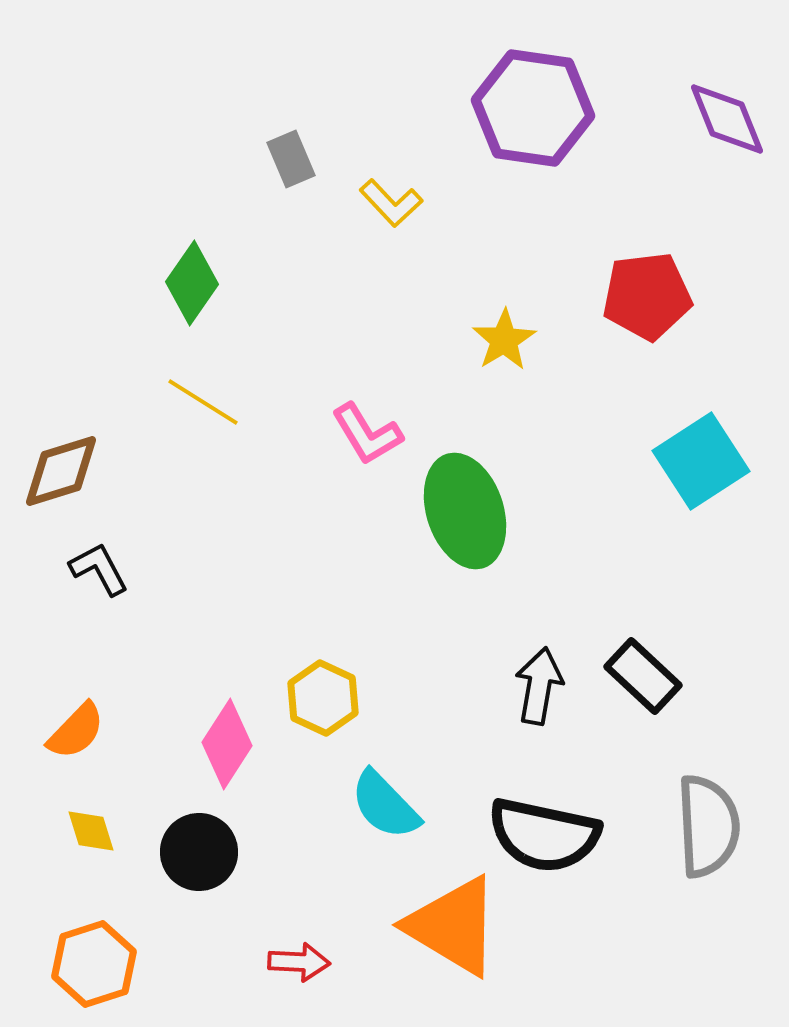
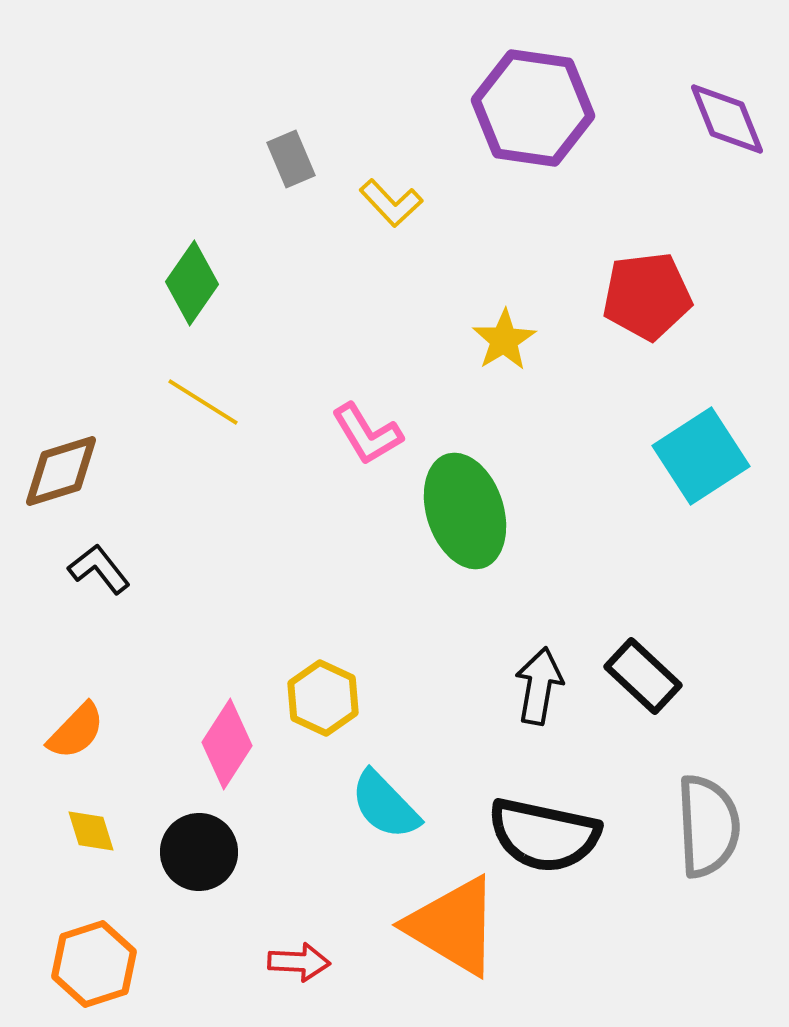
cyan square: moved 5 px up
black L-shape: rotated 10 degrees counterclockwise
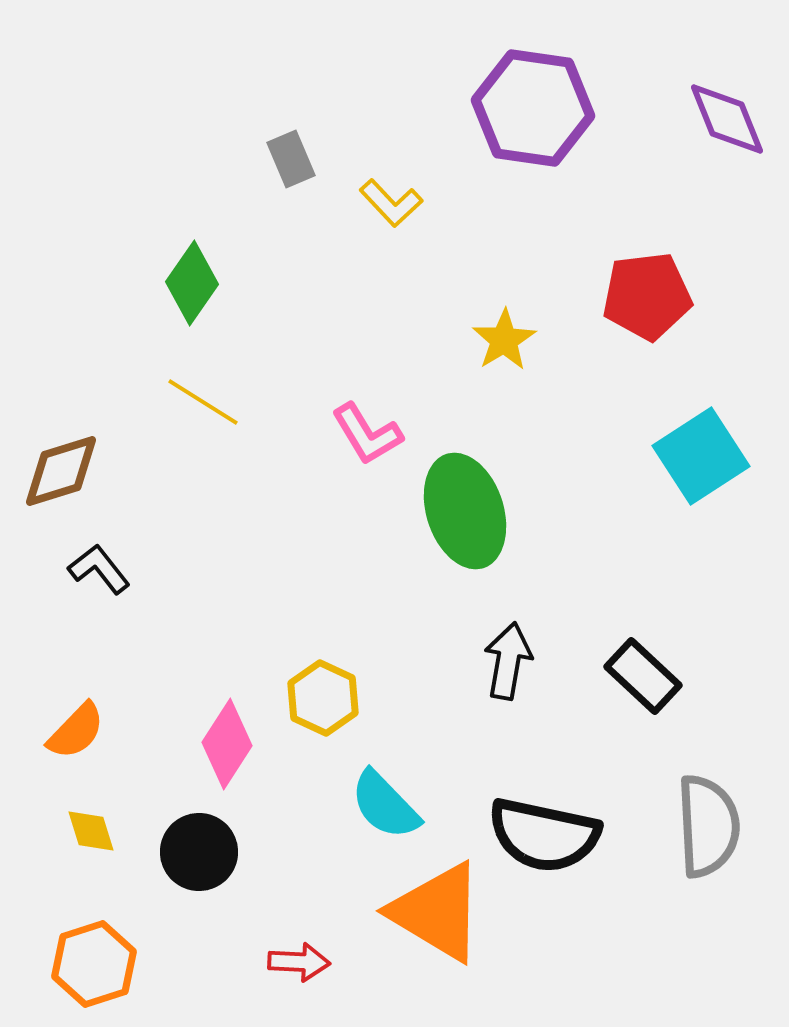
black arrow: moved 31 px left, 25 px up
orange triangle: moved 16 px left, 14 px up
